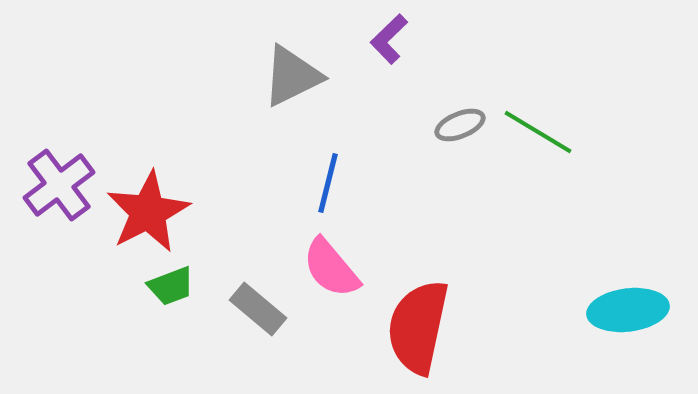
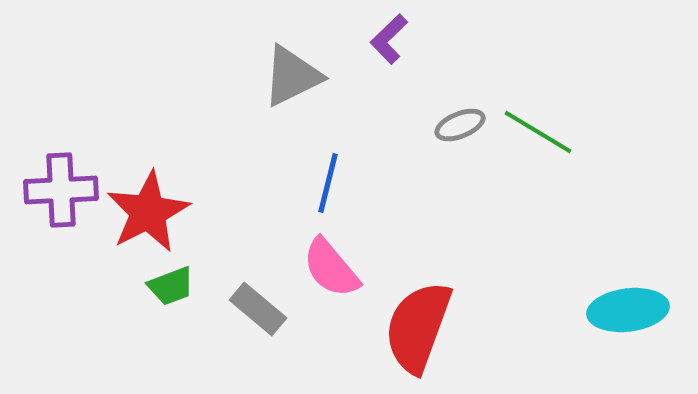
purple cross: moved 2 px right, 5 px down; rotated 34 degrees clockwise
red semicircle: rotated 8 degrees clockwise
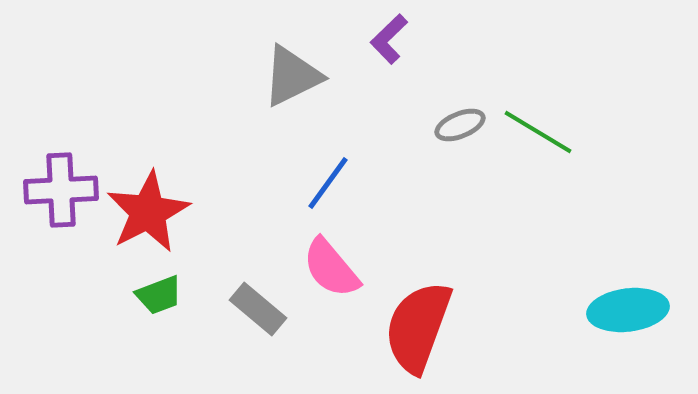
blue line: rotated 22 degrees clockwise
green trapezoid: moved 12 px left, 9 px down
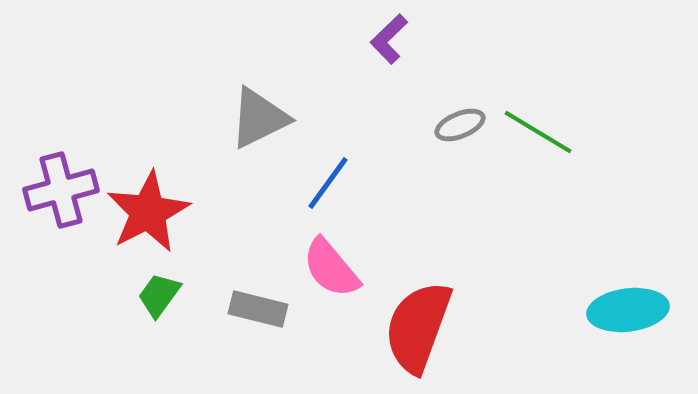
gray triangle: moved 33 px left, 42 px down
purple cross: rotated 12 degrees counterclockwise
green trapezoid: rotated 147 degrees clockwise
gray rectangle: rotated 26 degrees counterclockwise
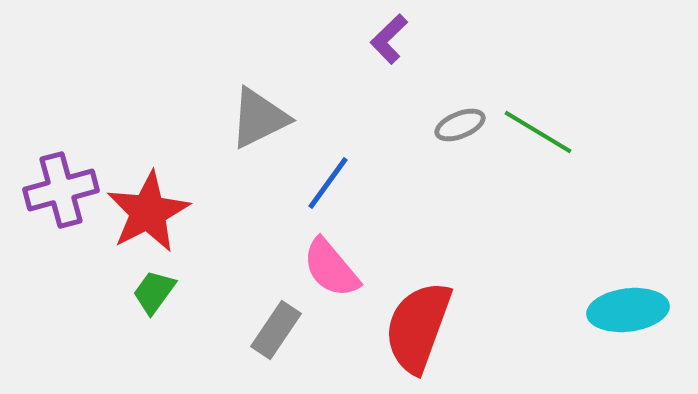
green trapezoid: moved 5 px left, 3 px up
gray rectangle: moved 18 px right, 21 px down; rotated 70 degrees counterclockwise
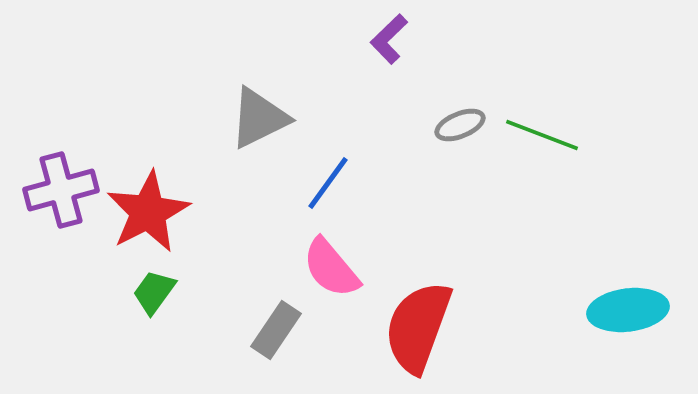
green line: moved 4 px right, 3 px down; rotated 10 degrees counterclockwise
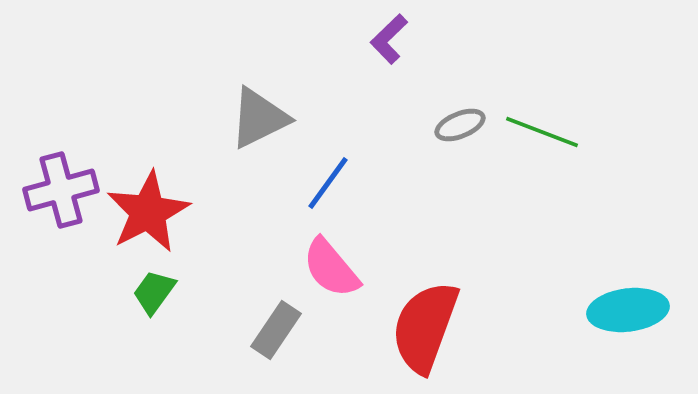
green line: moved 3 px up
red semicircle: moved 7 px right
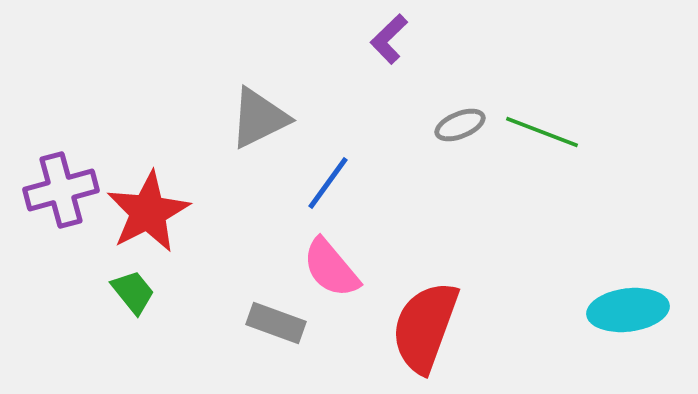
green trapezoid: moved 21 px left; rotated 105 degrees clockwise
gray rectangle: moved 7 px up; rotated 76 degrees clockwise
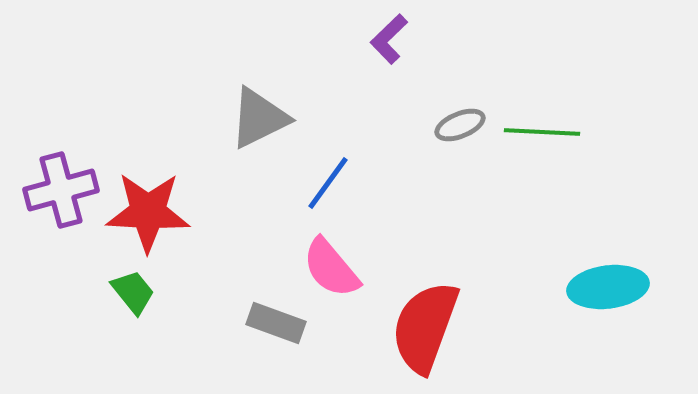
green line: rotated 18 degrees counterclockwise
red star: rotated 30 degrees clockwise
cyan ellipse: moved 20 px left, 23 px up
